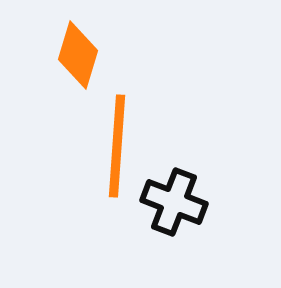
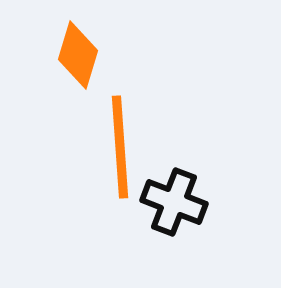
orange line: moved 3 px right, 1 px down; rotated 8 degrees counterclockwise
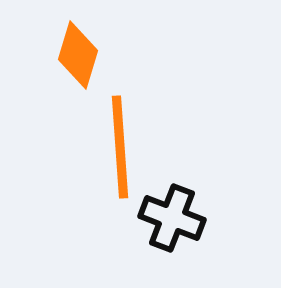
black cross: moved 2 px left, 16 px down
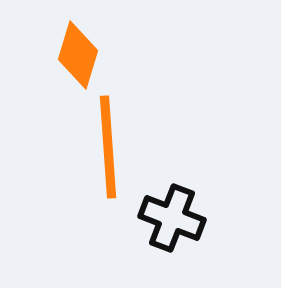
orange line: moved 12 px left
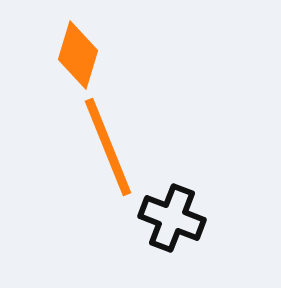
orange line: rotated 18 degrees counterclockwise
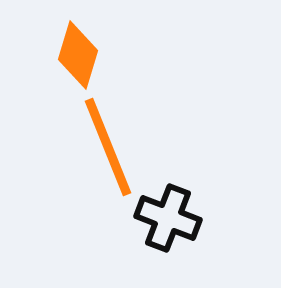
black cross: moved 4 px left
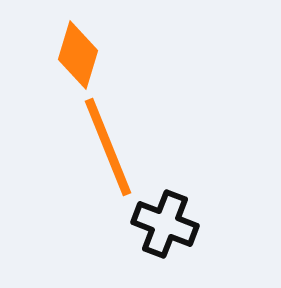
black cross: moved 3 px left, 6 px down
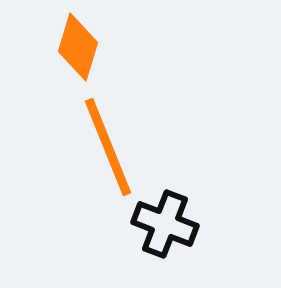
orange diamond: moved 8 px up
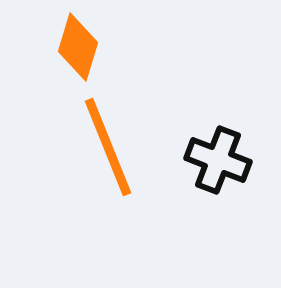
black cross: moved 53 px right, 64 px up
